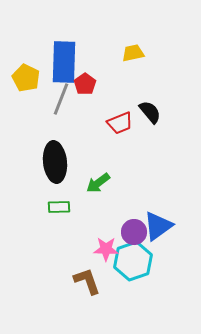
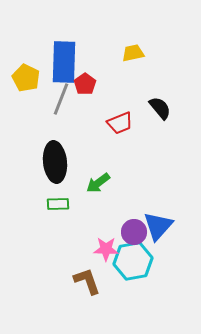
black semicircle: moved 10 px right, 4 px up
green rectangle: moved 1 px left, 3 px up
blue triangle: rotated 12 degrees counterclockwise
cyan hexagon: rotated 9 degrees clockwise
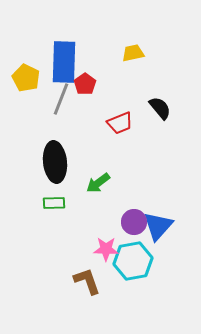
green rectangle: moved 4 px left, 1 px up
purple circle: moved 10 px up
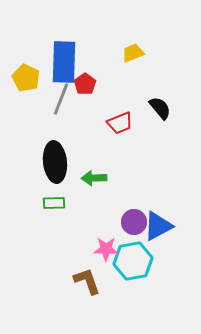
yellow trapezoid: rotated 10 degrees counterclockwise
green arrow: moved 4 px left, 5 px up; rotated 35 degrees clockwise
blue triangle: rotated 20 degrees clockwise
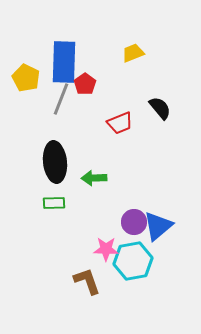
blue triangle: rotated 12 degrees counterclockwise
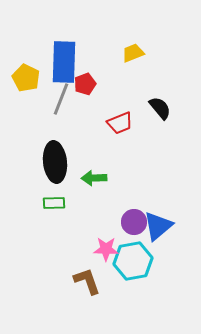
red pentagon: rotated 15 degrees clockwise
